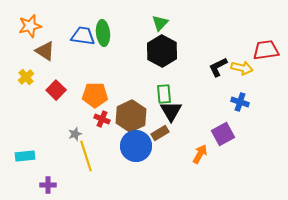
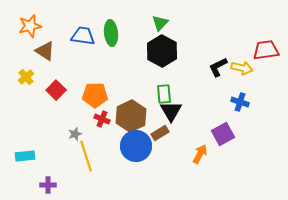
green ellipse: moved 8 px right
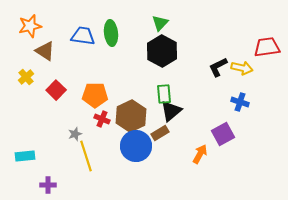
red trapezoid: moved 1 px right, 3 px up
black triangle: rotated 20 degrees clockwise
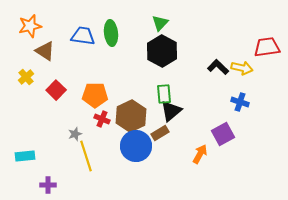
black L-shape: rotated 70 degrees clockwise
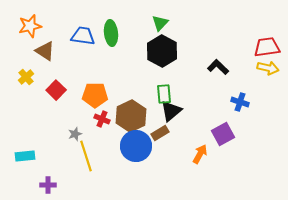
yellow arrow: moved 26 px right
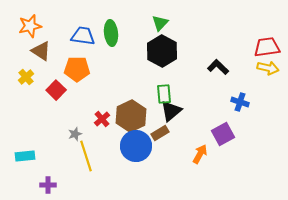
brown triangle: moved 4 px left
orange pentagon: moved 18 px left, 26 px up
red cross: rotated 28 degrees clockwise
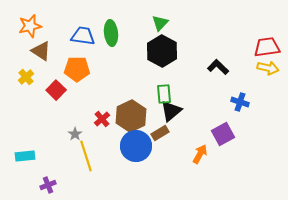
gray star: rotated 16 degrees counterclockwise
purple cross: rotated 21 degrees counterclockwise
